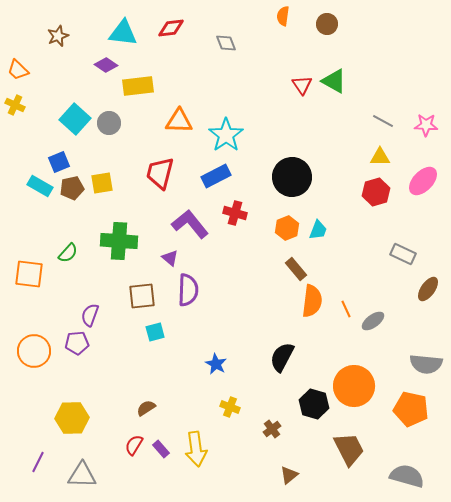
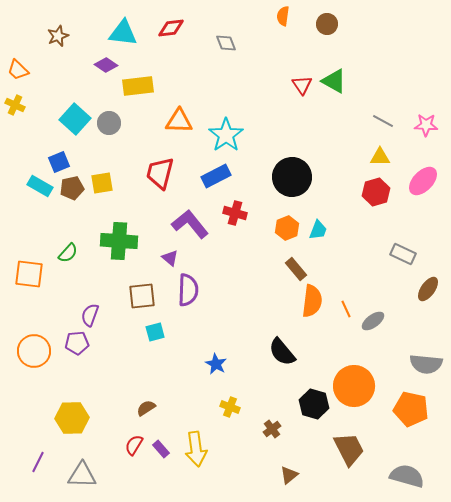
black semicircle at (282, 357): moved 5 px up; rotated 68 degrees counterclockwise
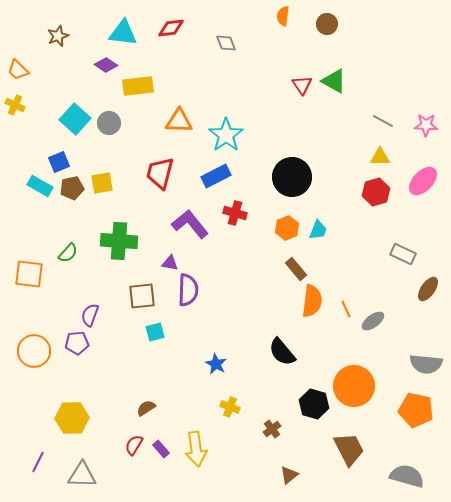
purple triangle at (170, 258): moved 5 px down; rotated 30 degrees counterclockwise
orange pentagon at (411, 409): moved 5 px right, 1 px down
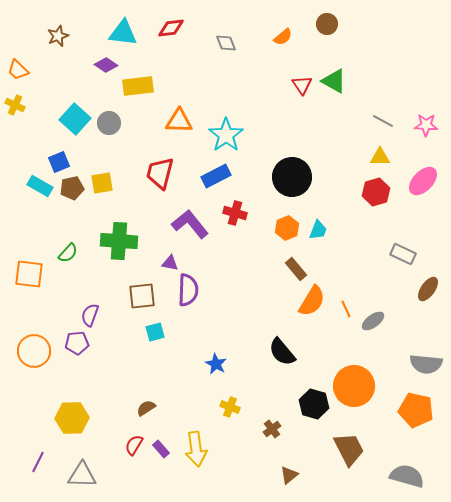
orange semicircle at (283, 16): moved 21 px down; rotated 138 degrees counterclockwise
orange semicircle at (312, 301): rotated 24 degrees clockwise
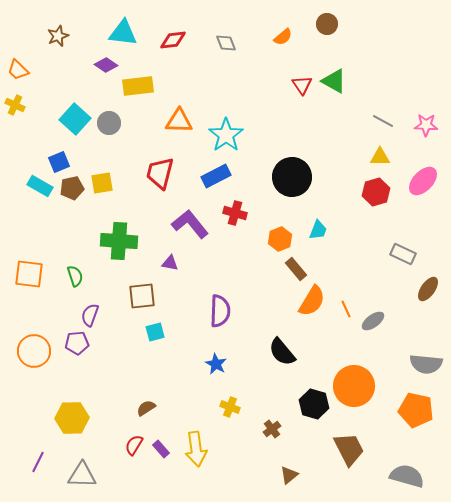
red diamond at (171, 28): moved 2 px right, 12 px down
orange hexagon at (287, 228): moved 7 px left, 11 px down
green semicircle at (68, 253): moved 7 px right, 23 px down; rotated 60 degrees counterclockwise
purple semicircle at (188, 290): moved 32 px right, 21 px down
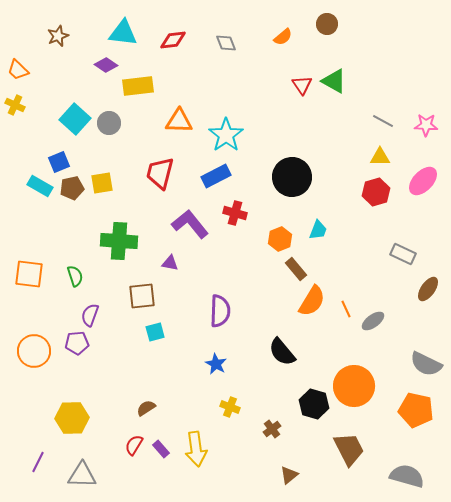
gray semicircle at (426, 364): rotated 20 degrees clockwise
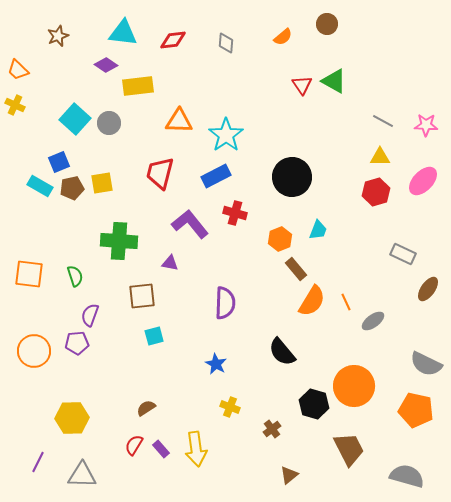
gray diamond at (226, 43): rotated 25 degrees clockwise
orange line at (346, 309): moved 7 px up
purple semicircle at (220, 311): moved 5 px right, 8 px up
cyan square at (155, 332): moved 1 px left, 4 px down
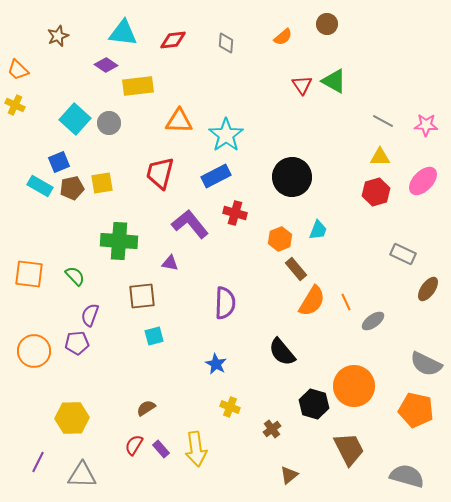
green semicircle at (75, 276): rotated 25 degrees counterclockwise
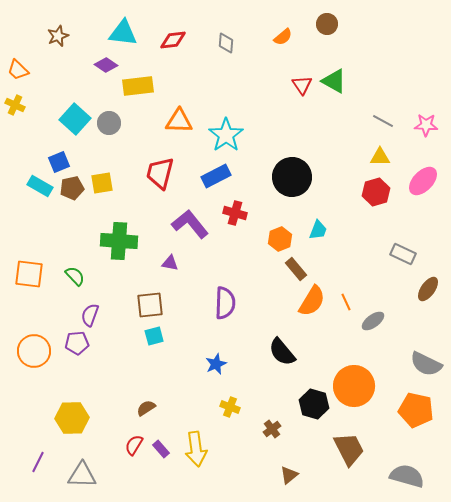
brown square at (142, 296): moved 8 px right, 9 px down
blue star at (216, 364): rotated 20 degrees clockwise
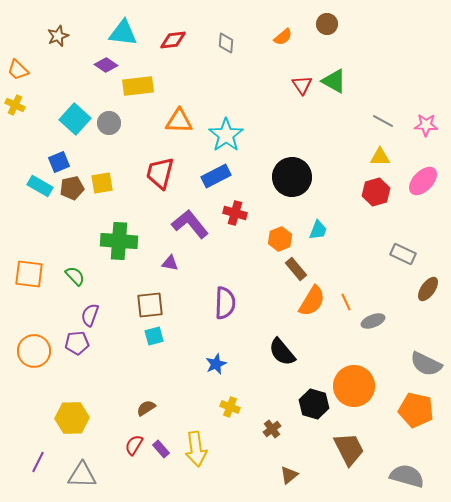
gray ellipse at (373, 321): rotated 15 degrees clockwise
